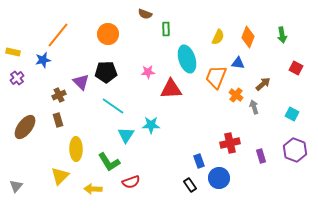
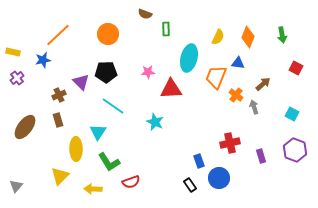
orange line: rotated 8 degrees clockwise
cyan ellipse: moved 2 px right, 1 px up; rotated 32 degrees clockwise
cyan star: moved 4 px right, 3 px up; rotated 24 degrees clockwise
cyan triangle: moved 28 px left, 3 px up
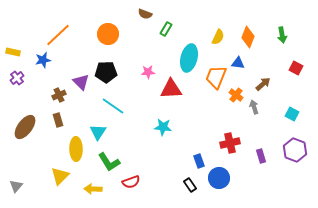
green rectangle: rotated 32 degrees clockwise
cyan star: moved 8 px right, 5 px down; rotated 18 degrees counterclockwise
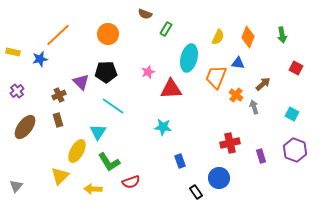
blue star: moved 3 px left, 1 px up
pink star: rotated 16 degrees counterclockwise
purple cross: moved 13 px down
yellow ellipse: moved 1 px right, 2 px down; rotated 30 degrees clockwise
blue rectangle: moved 19 px left
black rectangle: moved 6 px right, 7 px down
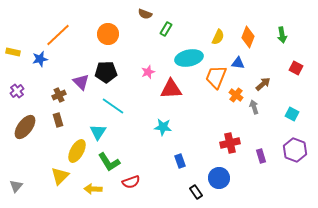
cyan ellipse: rotated 64 degrees clockwise
